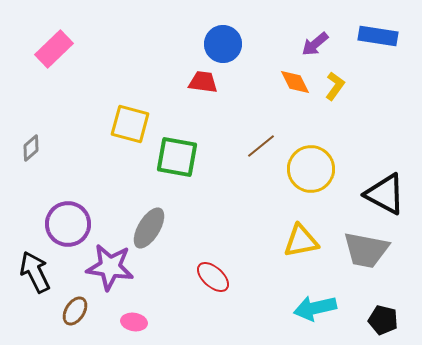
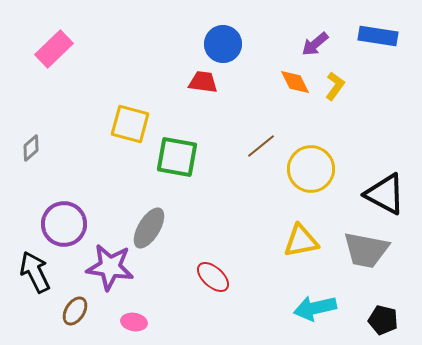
purple circle: moved 4 px left
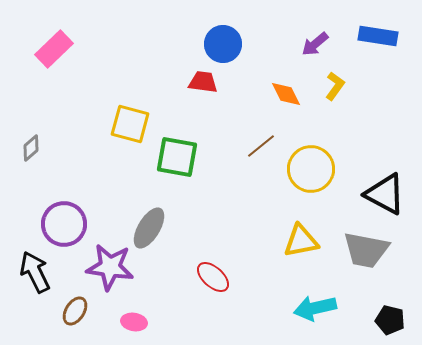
orange diamond: moved 9 px left, 12 px down
black pentagon: moved 7 px right
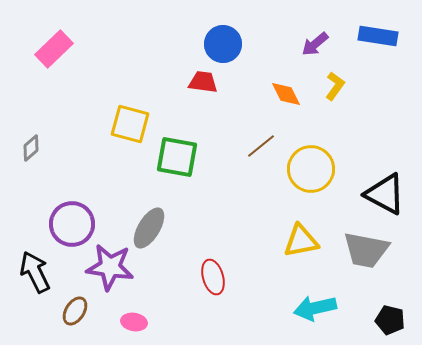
purple circle: moved 8 px right
red ellipse: rotated 32 degrees clockwise
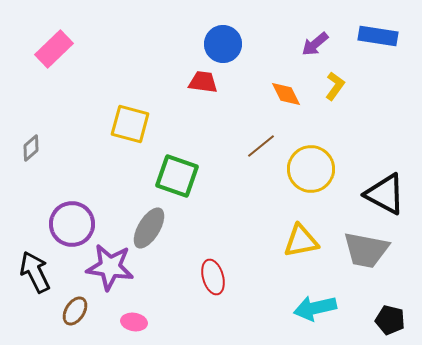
green square: moved 19 px down; rotated 9 degrees clockwise
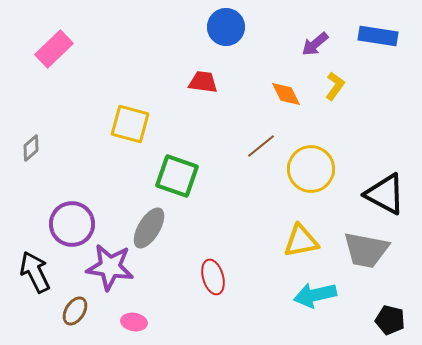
blue circle: moved 3 px right, 17 px up
cyan arrow: moved 13 px up
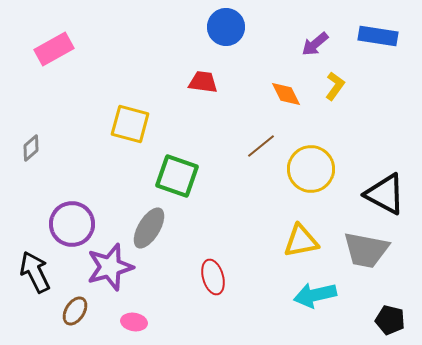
pink rectangle: rotated 15 degrees clockwise
purple star: rotated 24 degrees counterclockwise
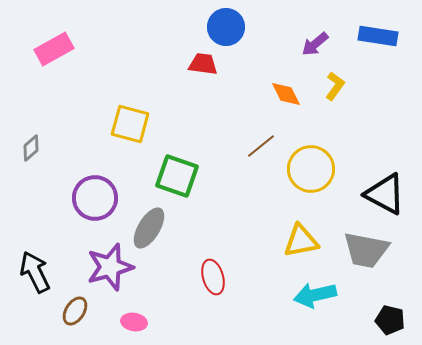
red trapezoid: moved 18 px up
purple circle: moved 23 px right, 26 px up
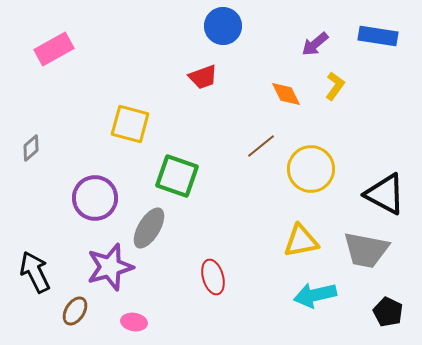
blue circle: moved 3 px left, 1 px up
red trapezoid: moved 13 px down; rotated 152 degrees clockwise
black pentagon: moved 2 px left, 8 px up; rotated 12 degrees clockwise
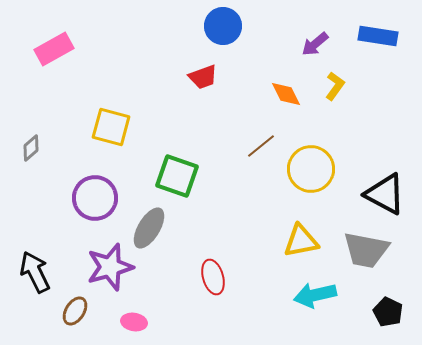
yellow square: moved 19 px left, 3 px down
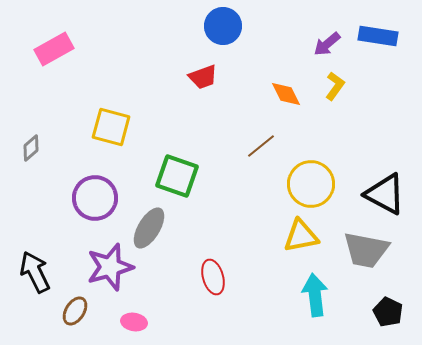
purple arrow: moved 12 px right
yellow circle: moved 15 px down
yellow triangle: moved 5 px up
cyan arrow: rotated 96 degrees clockwise
